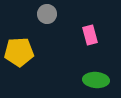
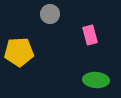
gray circle: moved 3 px right
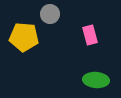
yellow pentagon: moved 5 px right, 15 px up; rotated 8 degrees clockwise
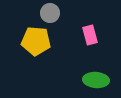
gray circle: moved 1 px up
yellow pentagon: moved 12 px right, 4 px down
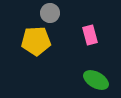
yellow pentagon: rotated 8 degrees counterclockwise
green ellipse: rotated 25 degrees clockwise
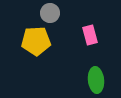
green ellipse: rotated 55 degrees clockwise
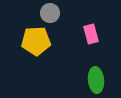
pink rectangle: moved 1 px right, 1 px up
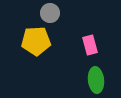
pink rectangle: moved 1 px left, 11 px down
